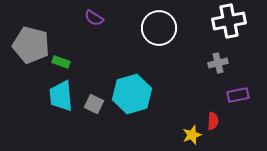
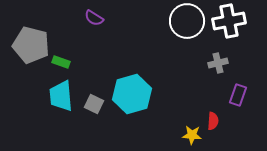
white circle: moved 28 px right, 7 px up
purple rectangle: rotated 60 degrees counterclockwise
yellow star: rotated 24 degrees clockwise
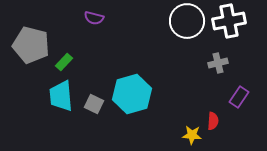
purple semicircle: rotated 18 degrees counterclockwise
green rectangle: moved 3 px right; rotated 66 degrees counterclockwise
purple rectangle: moved 1 px right, 2 px down; rotated 15 degrees clockwise
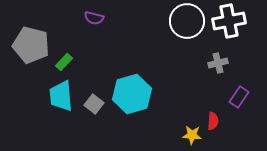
gray square: rotated 12 degrees clockwise
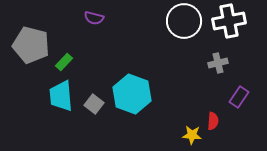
white circle: moved 3 px left
cyan hexagon: rotated 24 degrees counterclockwise
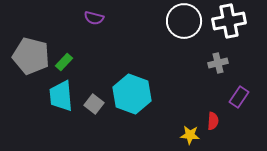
gray pentagon: moved 11 px down
yellow star: moved 2 px left
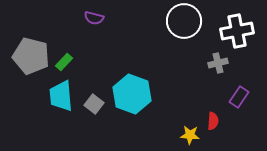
white cross: moved 8 px right, 10 px down
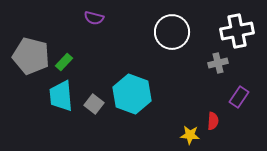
white circle: moved 12 px left, 11 px down
